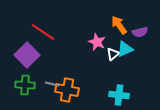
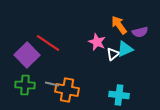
red line: moved 5 px right, 11 px down
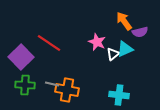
orange arrow: moved 5 px right, 4 px up
red line: moved 1 px right
purple square: moved 6 px left, 2 px down
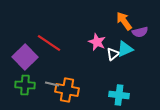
purple square: moved 4 px right
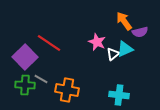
gray line: moved 11 px left, 5 px up; rotated 16 degrees clockwise
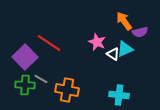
white triangle: rotated 48 degrees counterclockwise
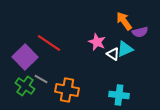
green cross: moved 1 px down; rotated 30 degrees clockwise
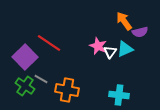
pink star: moved 1 px right, 4 px down
white triangle: moved 3 px left, 2 px up; rotated 32 degrees clockwise
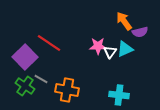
pink star: rotated 24 degrees counterclockwise
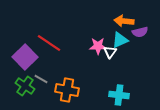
orange arrow: rotated 48 degrees counterclockwise
cyan triangle: moved 5 px left, 9 px up
